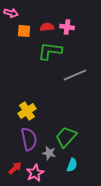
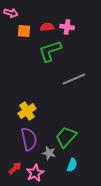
green L-shape: rotated 25 degrees counterclockwise
gray line: moved 1 px left, 4 px down
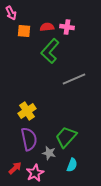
pink arrow: rotated 48 degrees clockwise
green L-shape: rotated 30 degrees counterclockwise
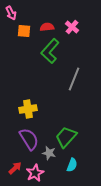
pink cross: moved 5 px right; rotated 32 degrees clockwise
gray line: rotated 45 degrees counterclockwise
yellow cross: moved 1 px right, 2 px up; rotated 24 degrees clockwise
purple semicircle: rotated 20 degrees counterclockwise
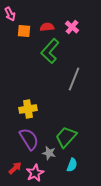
pink arrow: moved 1 px left, 1 px down
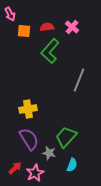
gray line: moved 5 px right, 1 px down
